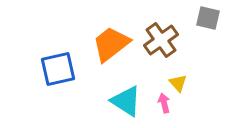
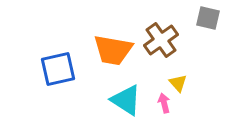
orange trapezoid: moved 2 px right, 6 px down; rotated 132 degrees counterclockwise
cyan triangle: moved 1 px up
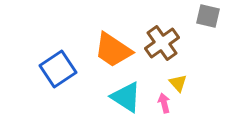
gray square: moved 2 px up
brown cross: moved 1 px right, 3 px down
orange trapezoid: rotated 24 degrees clockwise
blue square: rotated 21 degrees counterclockwise
cyan triangle: moved 3 px up
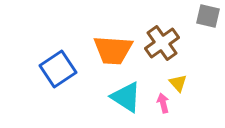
orange trapezoid: rotated 30 degrees counterclockwise
pink arrow: moved 1 px left
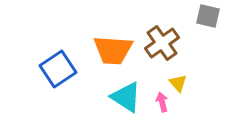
pink arrow: moved 1 px left, 1 px up
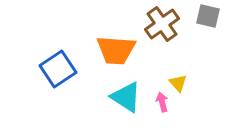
brown cross: moved 19 px up
orange trapezoid: moved 3 px right
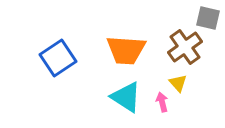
gray square: moved 2 px down
brown cross: moved 23 px right, 23 px down
orange trapezoid: moved 10 px right
blue square: moved 11 px up
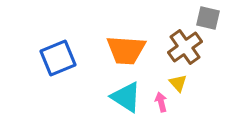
blue square: rotated 12 degrees clockwise
pink arrow: moved 1 px left
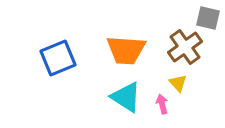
pink arrow: moved 1 px right, 2 px down
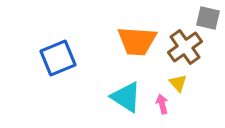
orange trapezoid: moved 11 px right, 9 px up
